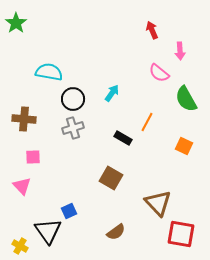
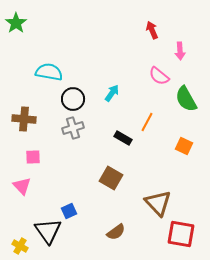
pink semicircle: moved 3 px down
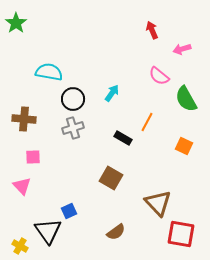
pink arrow: moved 2 px right, 2 px up; rotated 78 degrees clockwise
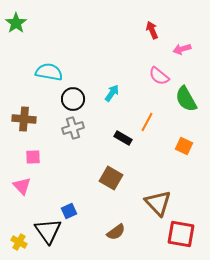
yellow cross: moved 1 px left, 4 px up
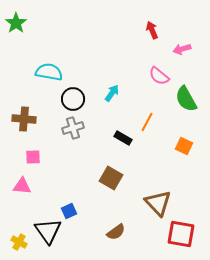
pink triangle: rotated 42 degrees counterclockwise
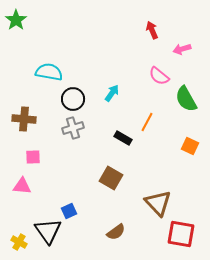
green star: moved 3 px up
orange square: moved 6 px right
